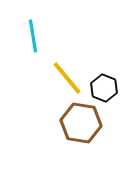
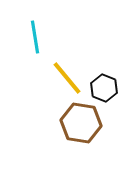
cyan line: moved 2 px right, 1 px down
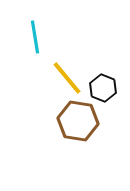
black hexagon: moved 1 px left
brown hexagon: moved 3 px left, 2 px up
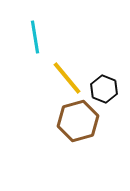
black hexagon: moved 1 px right, 1 px down
brown hexagon: rotated 24 degrees counterclockwise
